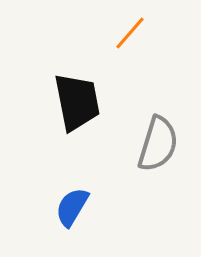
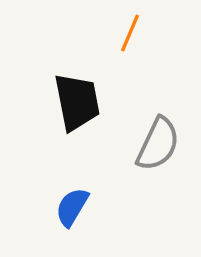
orange line: rotated 18 degrees counterclockwise
gray semicircle: rotated 8 degrees clockwise
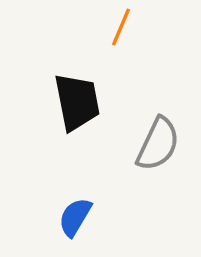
orange line: moved 9 px left, 6 px up
blue semicircle: moved 3 px right, 10 px down
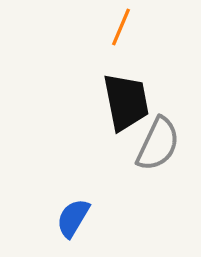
black trapezoid: moved 49 px right
blue semicircle: moved 2 px left, 1 px down
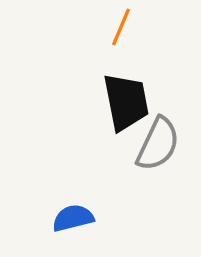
blue semicircle: rotated 45 degrees clockwise
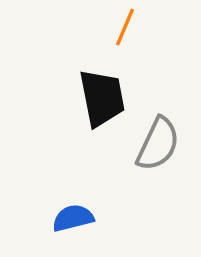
orange line: moved 4 px right
black trapezoid: moved 24 px left, 4 px up
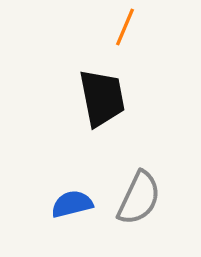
gray semicircle: moved 19 px left, 54 px down
blue semicircle: moved 1 px left, 14 px up
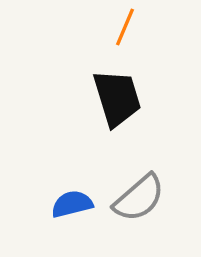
black trapezoid: moved 15 px right; rotated 6 degrees counterclockwise
gray semicircle: rotated 24 degrees clockwise
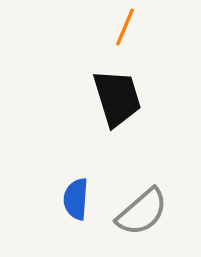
gray semicircle: moved 3 px right, 14 px down
blue semicircle: moved 4 px right, 5 px up; rotated 72 degrees counterclockwise
